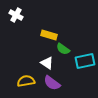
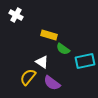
white triangle: moved 5 px left, 1 px up
yellow semicircle: moved 2 px right, 4 px up; rotated 42 degrees counterclockwise
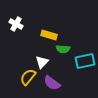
white cross: moved 9 px down
green semicircle: rotated 32 degrees counterclockwise
white triangle: rotated 40 degrees clockwise
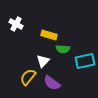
white triangle: moved 1 px right, 1 px up
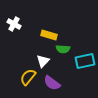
white cross: moved 2 px left
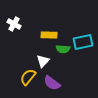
yellow rectangle: rotated 14 degrees counterclockwise
cyan rectangle: moved 2 px left, 19 px up
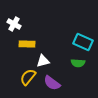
yellow rectangle: moved 22 px left, 9 px down
cyan rectangle: rotated 36 degrees clockwise
green semicircle: moved 15 px right, 14 px down
white triangle: rotated 32 degrees clockwise
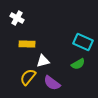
white cross: moved 3 px right, 6 px up
green semicircle: moved 1 px down; rotated 32 degrees counterclockwise
